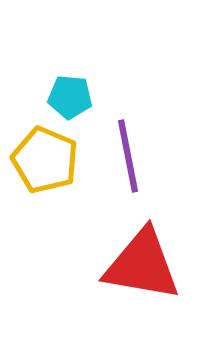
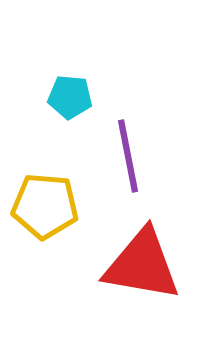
yellow pentagon: moved 46 px down; rotated 18 degrees counterclockwise
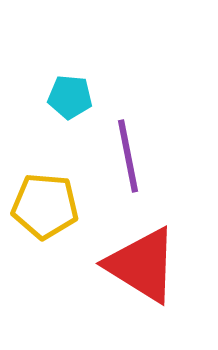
red triangle: rotated 22 degrees clockwise
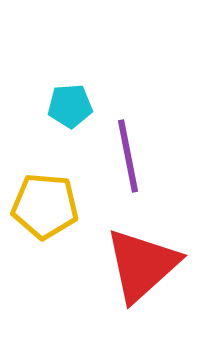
cyan pentagon: moved 9 px down; rotated 9 degrees counterclockwise
red triangle: rotated 46 degrees clockwise
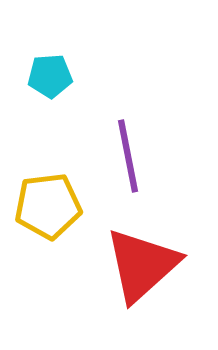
cyan pentagon: moved 20 px left, 30 px up
yellow pentagon: moved 3 px right; rotated 12 degrees counterclockwise
